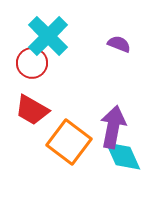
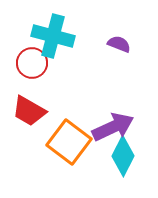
cyan cross: moved 5 px right; rotated 30 degrees counterclockwise
red trapezoid: moved 3 px left, 1 px down
purple arrow: rotated 54 degrees clockwise
cyan diamond: rotated 51 degrees clockwise
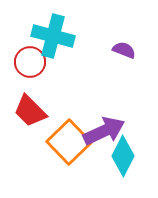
purple semicircle: moved 5 px right, 6 px down
red circle: moved 2 px left, 1 px up
red trapezoid: moved 1 px right; rotated 15 degrees clockwise
purple arrow: moved 9 px left, 4 px down
orange square: rotated 9 degrees clockwise
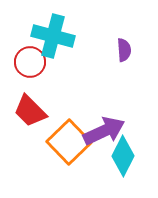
purple semicircle: rotated 65 degrees clockwise
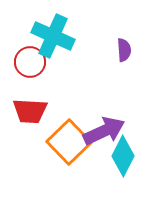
cyan cross: rotated 9 degrees clockwise
red trapezoid: rotated 42 degrees counterclockwise
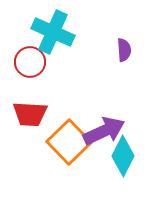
cyan cross: moved 4 px up
red trapezoid: moved 3 px down
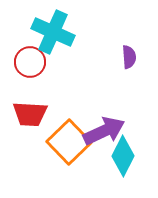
purple semicircle: moved 5 px right, 7 px down
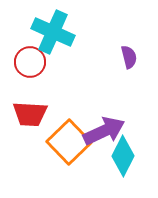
purple semicircle: rotated 10 degrees counterclockwise
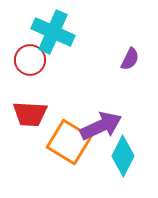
purple semicircle: moved 1 px right, 2 px down; rotated 40 degrees clockwise
red circle: moved 2 px up
purple arrow: moved 3 px left, 5 px up
orange square: rotated 15 degrees counterclockwise
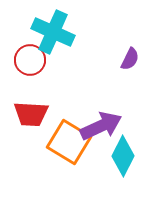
red trapezoid: moved 1 px right
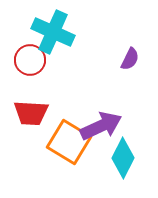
red trapezoid: moved 1 px up
cyan diamond: moved 2 px down
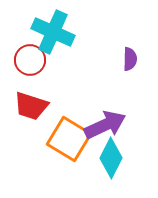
purple semicircle: rotated 25 degrees counterclockwise
red trapezoid: moved 7 px up; rotated 15 degrees clockwise
purple arrow: moved 4 px right, 1 px up
orange square: moved 3 px up
cyan diamond: moved 12 px left
